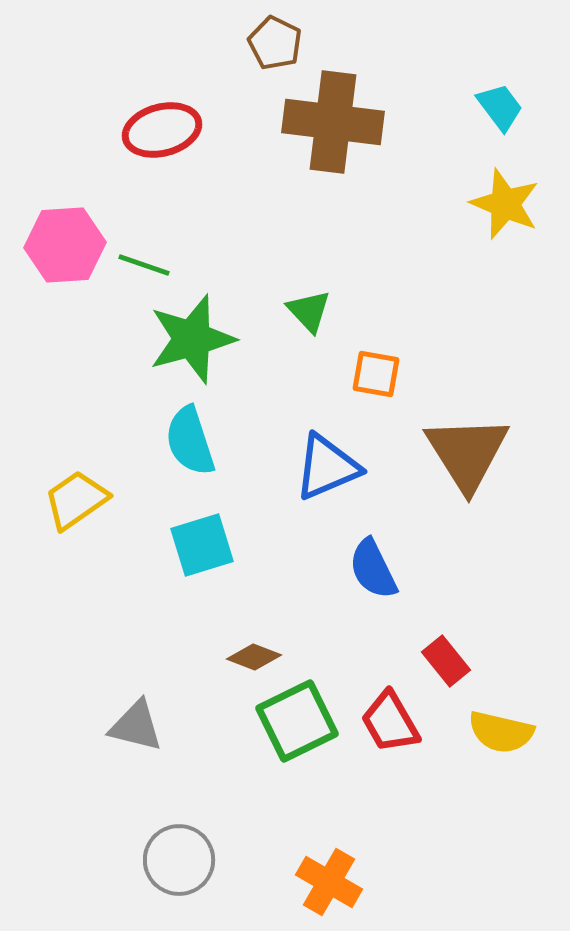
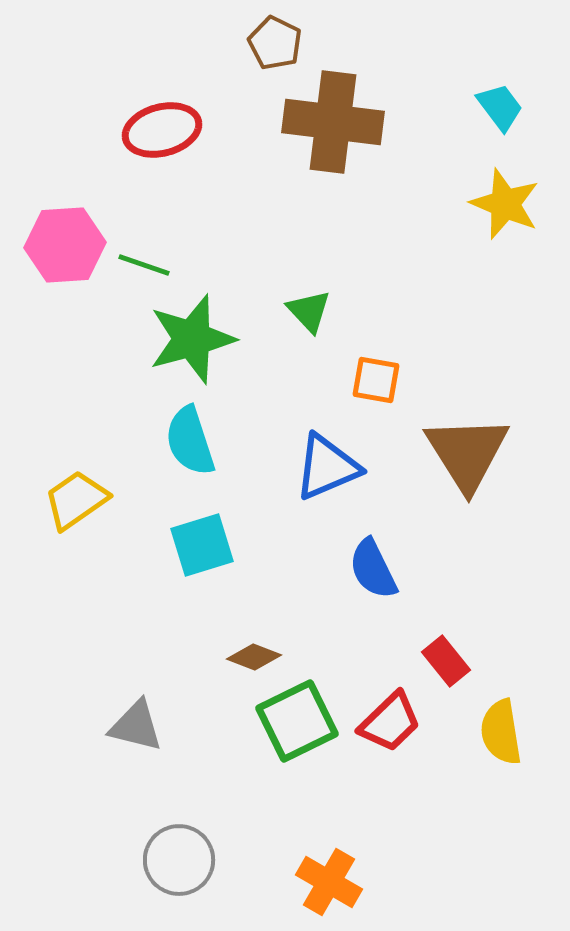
orange square: moved 6 px down
red trapezoid: rotated 104 degrees counterclockwise
yellow semicircle: rotated 68 degrees clockwise
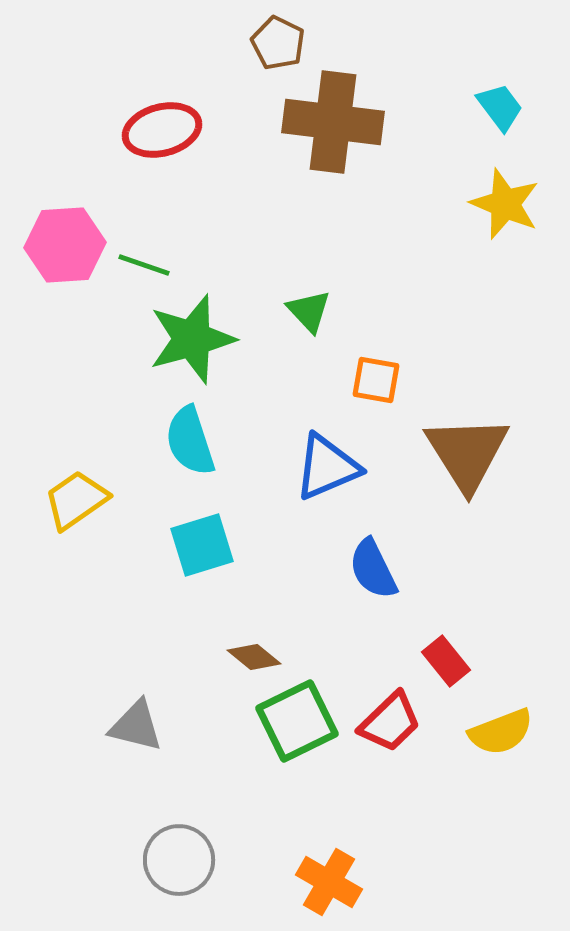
brown pentagon: moved 3 px right
brown diamond: rotated 18 degrees clockwise
yellow semicircle: rotated 102 degrees counterclockwise
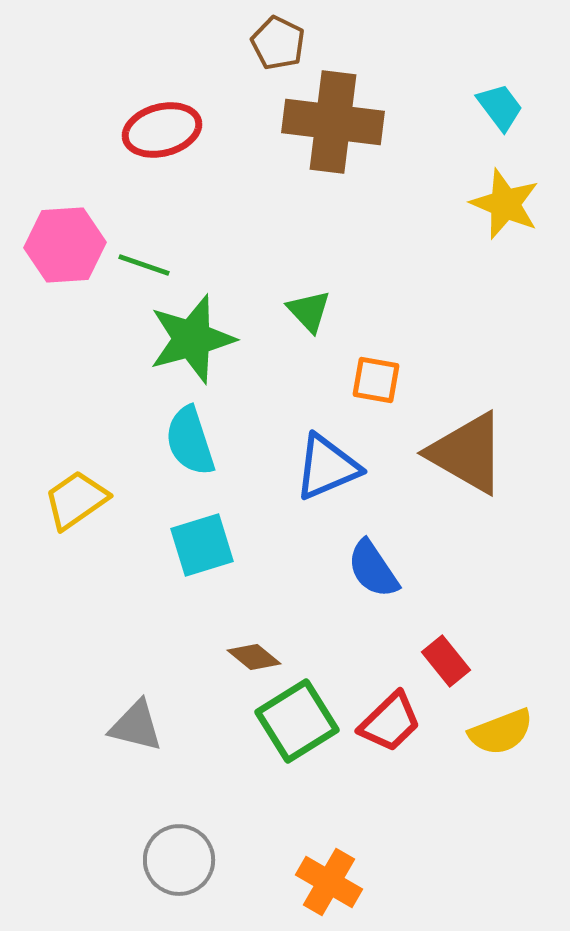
brown triangle: rotated 28 degrees counterclockwise
blue semicircle: rotated 8 degrees counterclockwise
green square: rotated 6 degrees counterclockwise
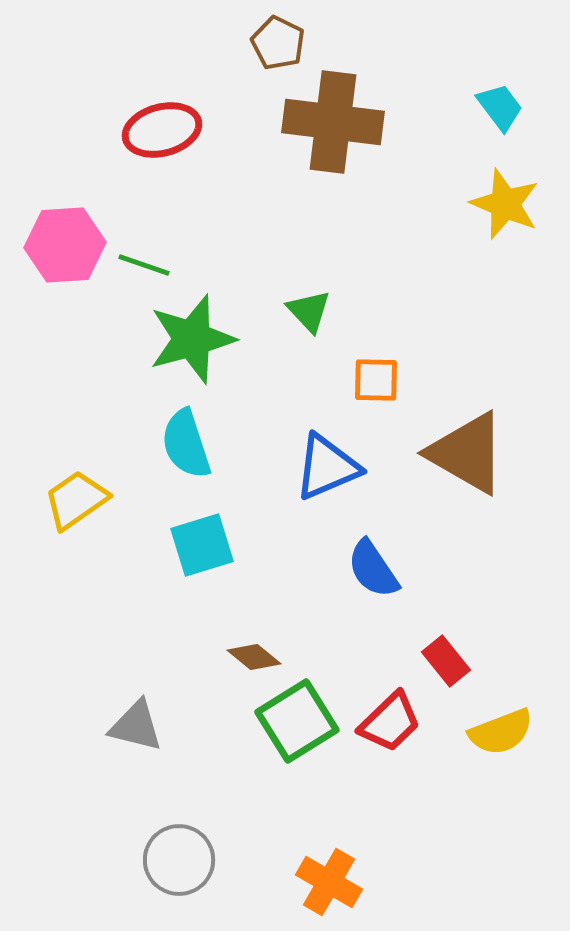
orange square: rotated 9 degrees counterclockwise
cyan semicircle: moved 4 px left, 3 px down
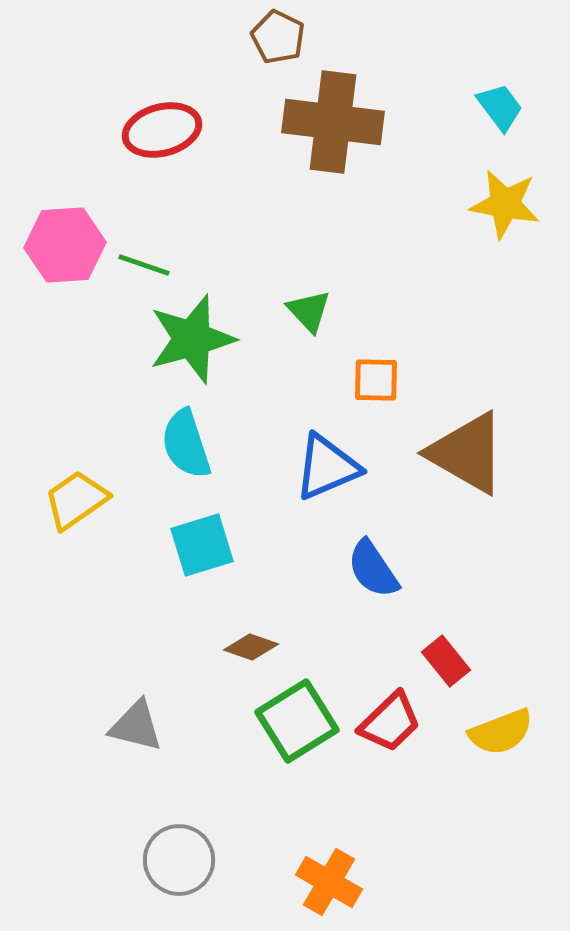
brown pentagon: moved 6 px up
yellow star: rotated 12 degrees counterclockwise
brown diamond: moved 3 px left, 10 px up; rotated 20 degrees counterclockwise
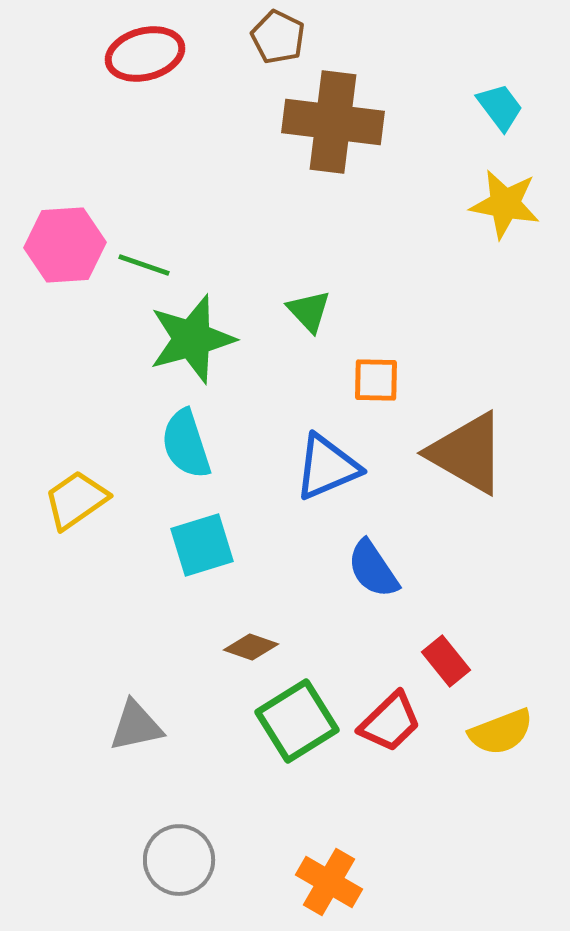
red ellipse: moved 17 px left, 76 px up
gray triangle: rotated 26 degrees counterclockwise
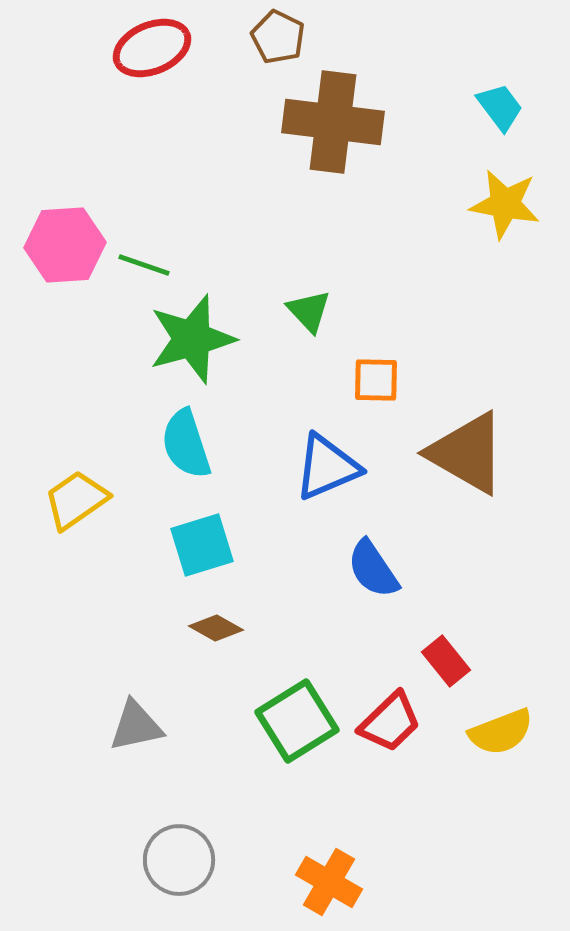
red ellipse: moved 7 px right, 6 px up; rotated 8 degrees counterclockwise
brown diamond: moved 35 px left, 19 px up; rotated 10 degrees clockwise
